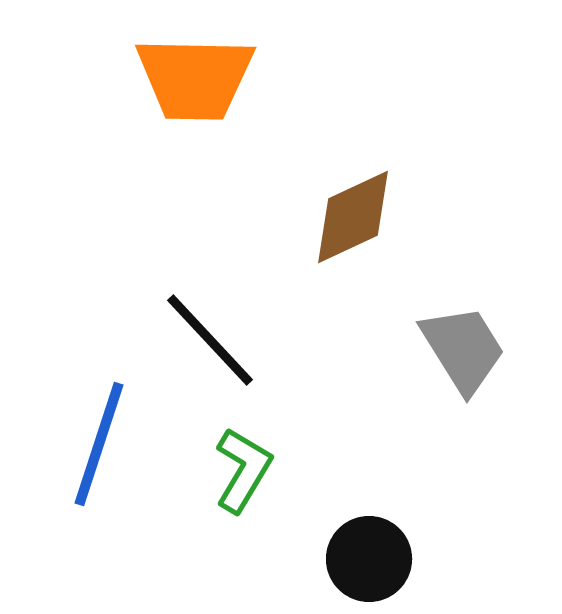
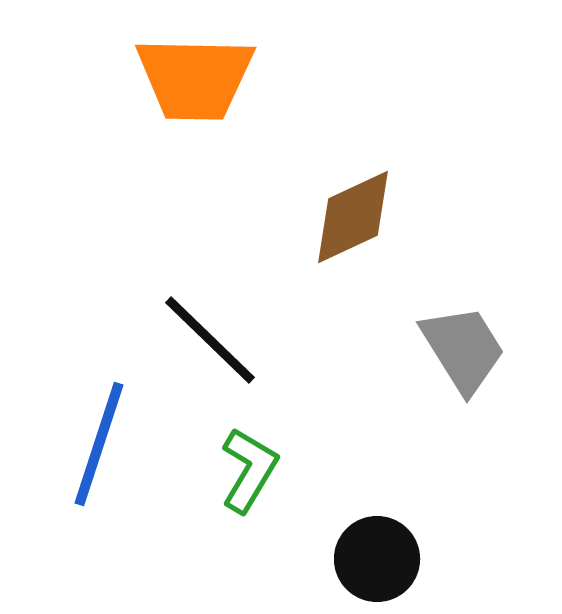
black line: rotated 3 degrees counterclockwise
green L-shape: moved 6 px right
black circle: moved 8 px right
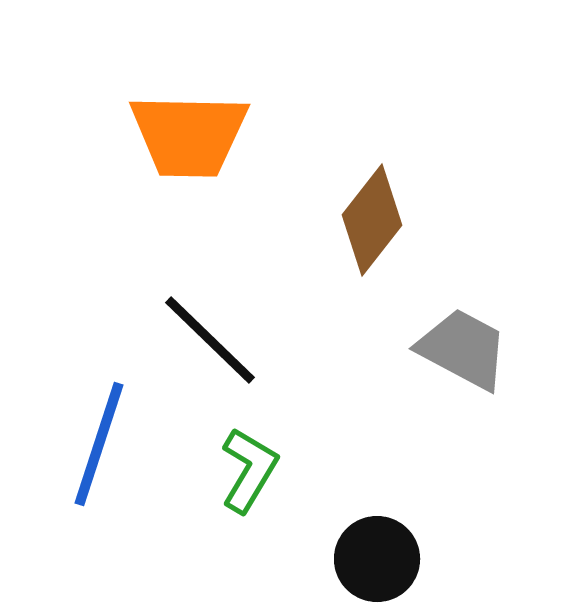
orange trapezoid: moved 6 px left, 57 px down
brown diamond: moved 19 px right, 3 px down; rotated 27 degrees counterclockwise
gray trapezoid: rotated 30 degrees counterclockwise
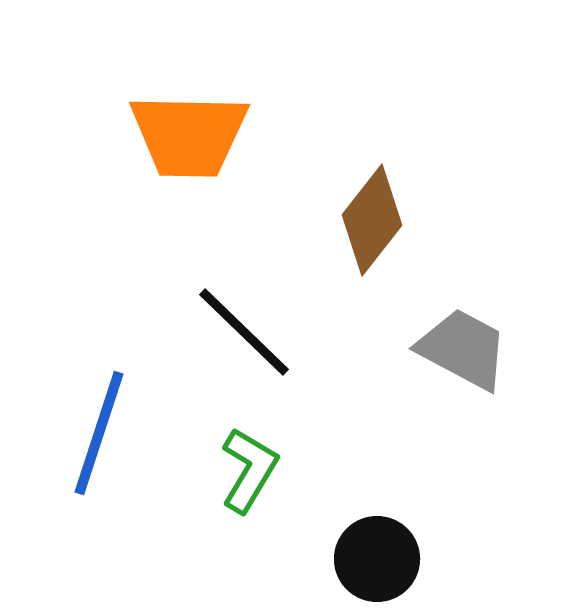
black line: moved 34 px right, 8 px up
blue line: moved 11 px up
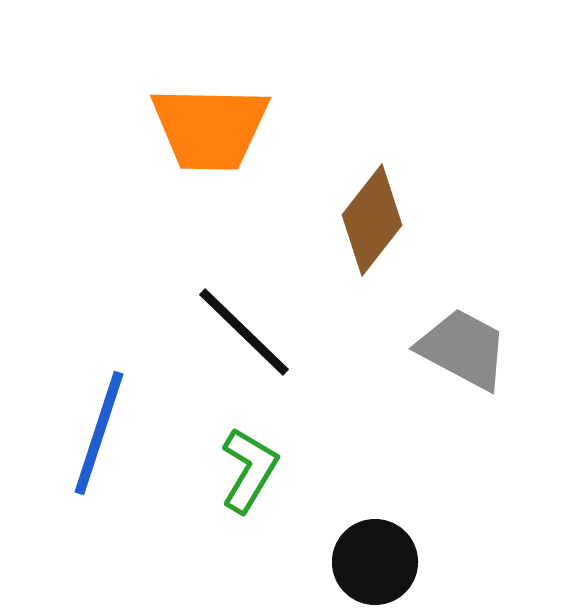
orange trapezoid: moved 21 px right, 7 px up
black circle: moved 2 px left, 3 px down
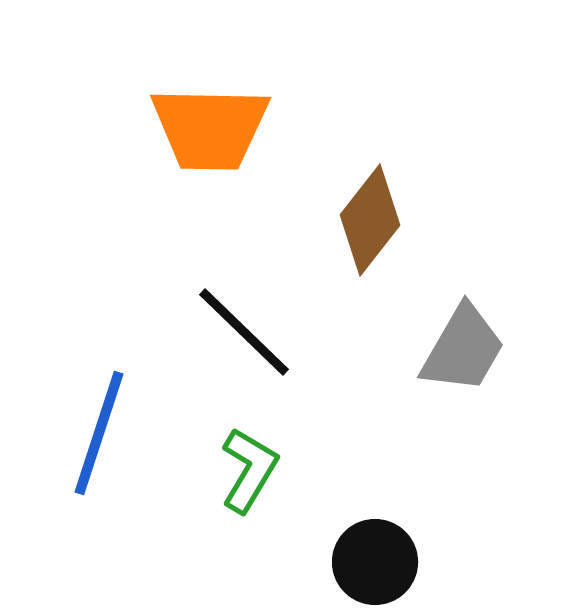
brown diamond: moved 2 px left
gray trapezoid: rotated 92 degrees clockwise
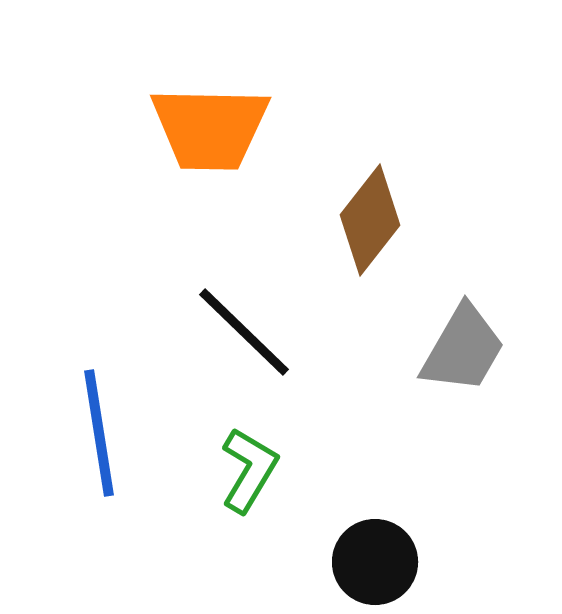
blue line: rotated 27 degrees counterclockwise
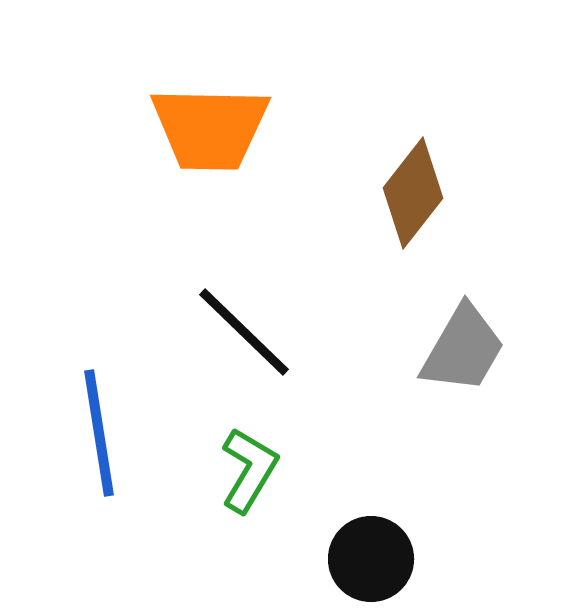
brown diamond: moved 43 px right, 27 px up
black circle: moved 4 px left, 3 px up
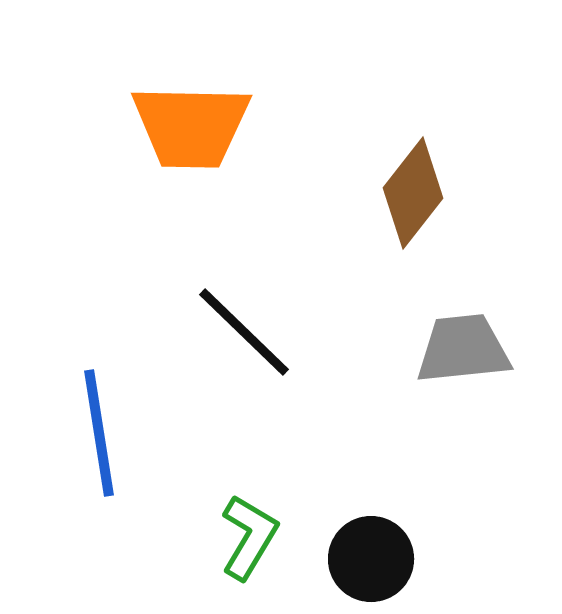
orange trapezoid: moved 19 px left, 2 px up
gray trapezoid: rotated 126 degrees counterclockwise
green L-shape: moved 67 px down
